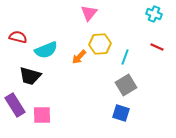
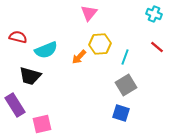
red line: rotated 16 degrees clockwise
pink square: moved 9 px down; rotated 12 degrees counterclockwise
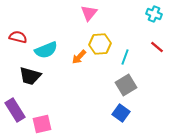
purple rectangle: moved 5 px down
blue square: rotated 18 degrees clockwise
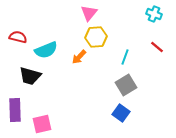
yellow hexagon: moved 4 px left, 7 px up
purple rectangle: rotated 30 degrees clockwise
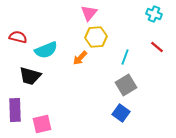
orange arrow: moved 1 px right, 1 px down
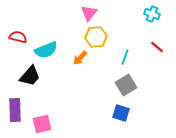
cyan cross: moved 2 px left
black trapezoid: rotated 65 degrees counterclockwise
blue square: rotated 18 degrees counterclockwise
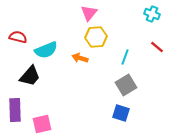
orange arrow: rotated 63 degrees clockwise
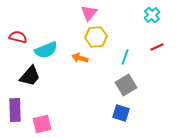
cyan cross: moved 1 px down; rotated 28 degrees clockwise
red line: rotated 64 degrees counterclockwise
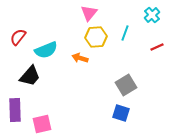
red semicircle: rotated 66 degrees counterclockwise
cyan line: moved 24 px up
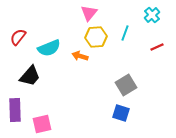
cyan semicircle: moved 3 px right, 2 px up
orange arrow: moved 2 px up
